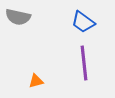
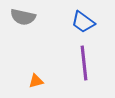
gray semicircle: moved 5 px right
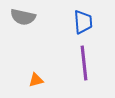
blue trapezoid: rotated 130 degrees counterclockwise
orange triangle: moved 1 px up
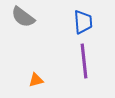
gray semicircle: rotated 25 degrees clockwise
purple line: moved 2 px up
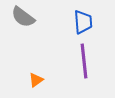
orange triangle: rotated 21 degrees counterclockwise
